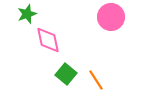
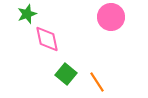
pink diamond: moved 1 px left, 1 px up
orange line: moved 1 px right, 2 px down
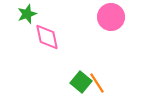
pink diamond: moved 2 px up
green square: moved 15 px right, 8 px down
orange line: moved 1 px down
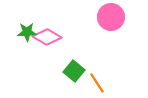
green star: moved 18 px down; rotated 18 degrees clockwise
pink diamond: rotated 48 degrees counterclockwise
green square: moved 7 px left, 11 px up
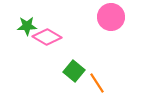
green star: moved 6 px up
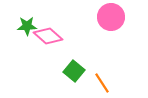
pink diamond: moved 1 px right, 1 px up; rotated 12 degrees clockwise
orange line: moved 5 px right
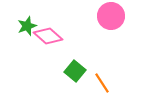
pink circle: moved 1 px up
green star: rotated 18 degrees counterclockwise
green square: moved 1 px right
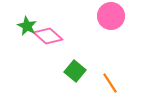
green star: rotated 24 degrees counterclockwise
orange line: moved 8 px right
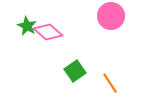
pink diamond: moved 4 px up
green square: rotated 15 degrees clockwise
